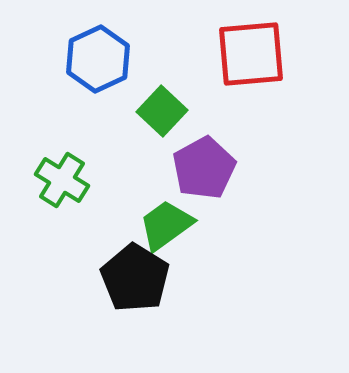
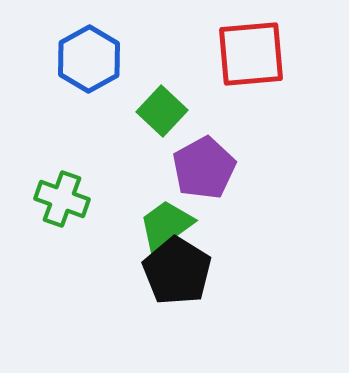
blue hexagon: moved 9 px left; rotated 4 degrees counterclockwise
green cross: moved 19 px down; rotated 12 degrees counterclockwise
black pentagon: moved 42 px right, 7 px up
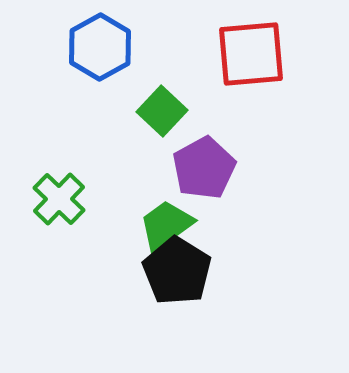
blue hexagon: moved 11 px right, 12 px up
green cross: moved 3 px left; rotated 24 degrees clockwise
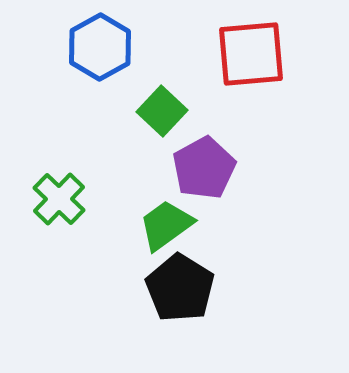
black pentagon: moved 3 px right, 17 px down
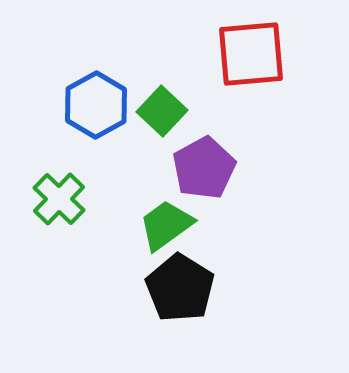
blue hexagon: moved 4 px left, 58 px down
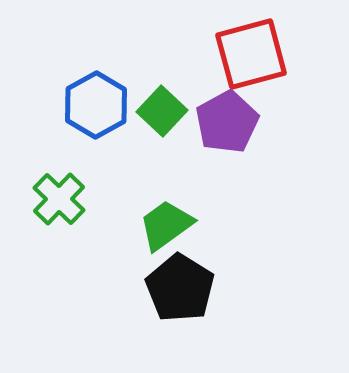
red square: rotated 10 degrees counterclockwise
purple pentagon: moved 23 px right, 46 px up
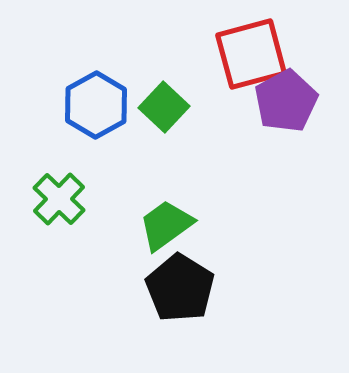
green square: moved 2 px right, 4 px up
purple pentagon: moved 59 px right, 21 px up
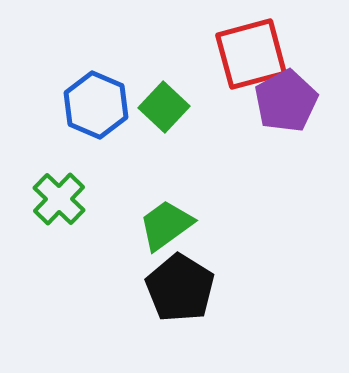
blue hexagon: rotated 8 degrees counterclockwise
